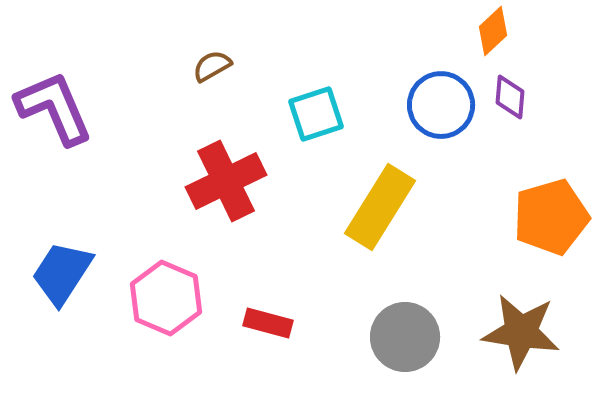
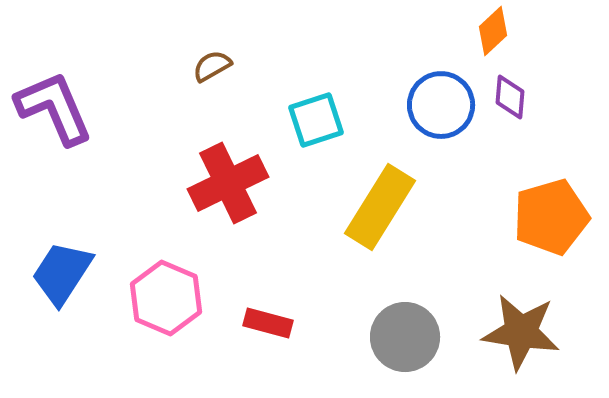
cyan square: moved 6 px down
red cross: moved 2 px right, 2 px down
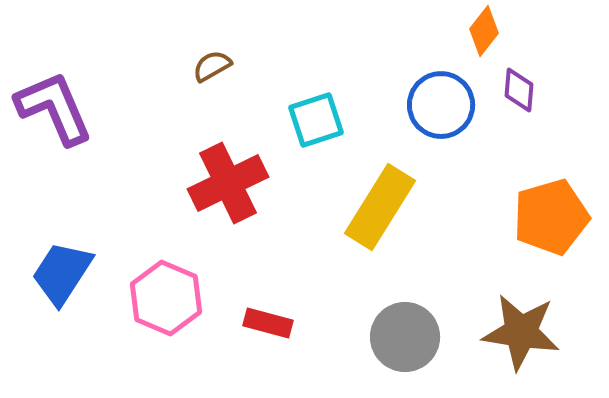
orange diamond: moved 9 px left; rotated 9 degrees counterclockwise
purple diamond: moved 9 px right, 7 px up
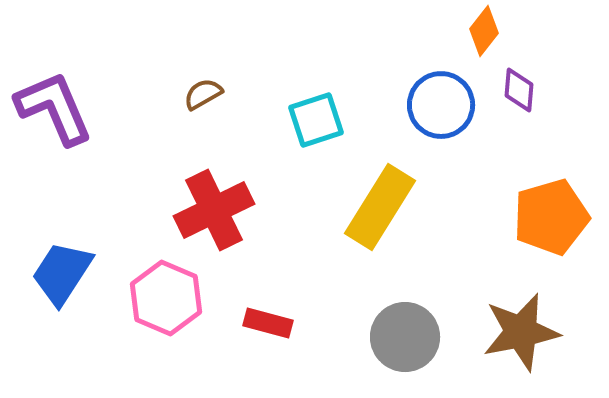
brown semicircle: moved 9 px left, 28 px down
red cross: moved 14 px left, 27 px down
brown star: rotated 20 degrees counterclockwise
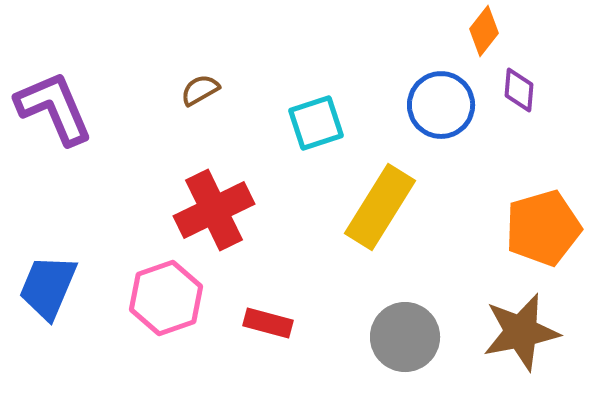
brown semicircle: moved 3 px left, 4 px up
cyan square: moved 3 px down
orange pentagon: moved 8 px left, 11 px down
blue trapezoid: moved 14 px left, 14 px down; rotated 10 degrees counterclockwise
pink hexagon: rotated 18 degrees clockwise
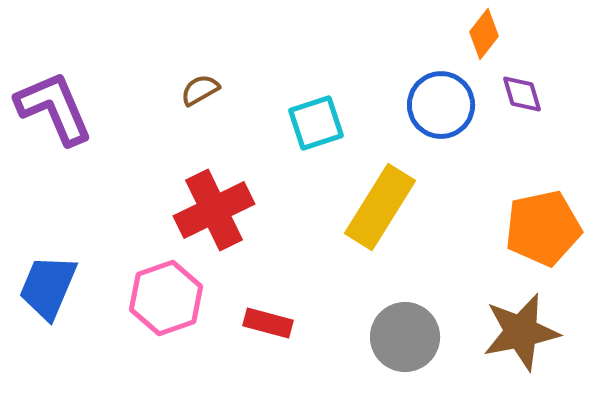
orange diamond: moved 3 px down
purple diamond: moved 3 px right, 4 px down; rotated 21 degrees counterclockwise
orange pentagon: rotated 4 degrees clockwise
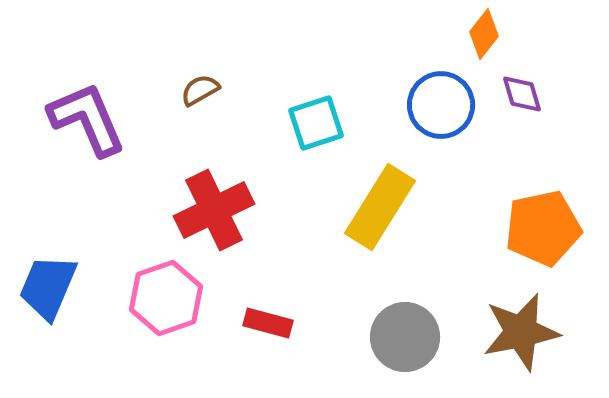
purple L-shape: moved 33 px right, 11 px down
